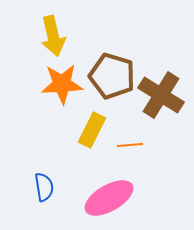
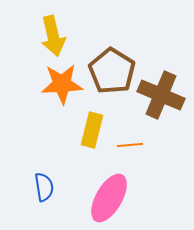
brown pentagon: moved 5 px up; rotated 15 degrees clockwise
brown cross: rotated 9 degrees counterclockwise
yellow rectangle: rotated 12 degrees counterclockwise
pink ellipse: rotated 30 degrees counterclockwise
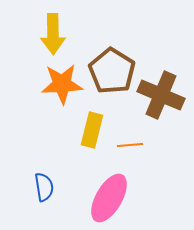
yellow arrow: moved 2 px up; rotated 12 degrees clockwise
